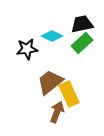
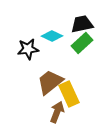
black star: moved 1 px right
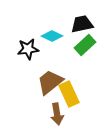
green rectangle: moved 3 px right, 2 px down
brown arrow: moved 2 px down; rotated 150 degrees clockwise
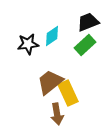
black trapezoid: moved 6 px right, 2 px up; rotated 10 degrees counterclockwise
cyan diamond: rotated 60 degrees counterclockwise
black star: moved 5 px up
yellow rectangle: moved 1 px left, 1 px up
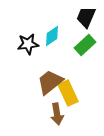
black trapezoid: moved 2 px left, 5 px up; rotated 45 degrees counterclockwise
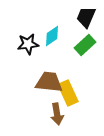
brown trapezoid: moved 1 px left; rotated 44 degrees clockwise
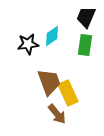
green rectangle: rotated 40 degrees counterclockwise
brown trapezoid: rotated 64 degrees clockwise
brown arrow: rotated 30 degrees counterclockwise
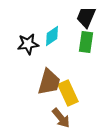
green rectangle: moved 1 px right, 3 px up
brown trapezoid: rotated 36 degrees clockwise
brown arrow: moved 4 px right, 4 px down
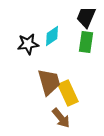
brown trapezoid: rotated 32 degrees counterclockwise
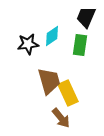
green rectangle: moved 6 px left, 3 px down
brown trapezoid: moved 1 px up
